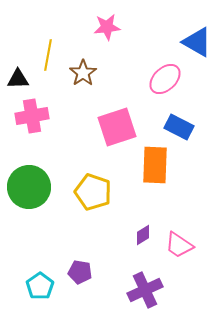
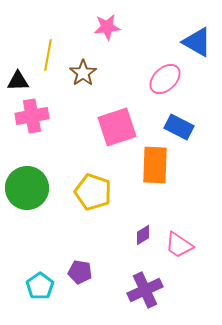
black triangle: moved 2 px down
green circle: moved 2 px left, 1 px down
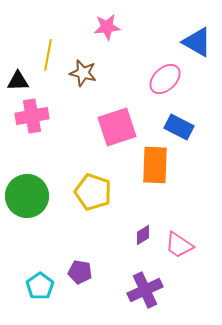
brown star: rotated 24 degrees counterclockwise
green circle: moved 8 px down
